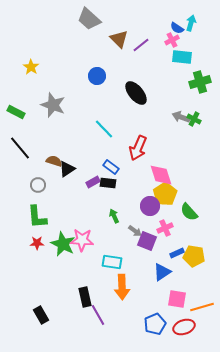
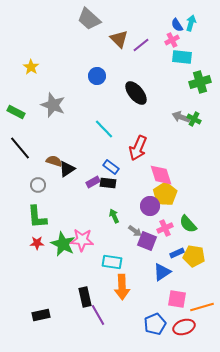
blue semicircle at (177, 28): moved 3 px up; rotated 24 degrees clockwise
green semicircle at (189, 212): moved 1 px left, 12 px down
black rectangle at (41, 315): rotated 72 degrees counterclockwise
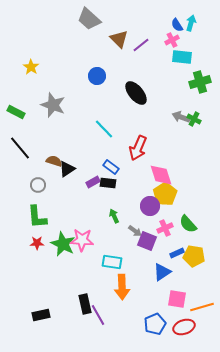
black rectangle at (85, 297): moved 7 px down
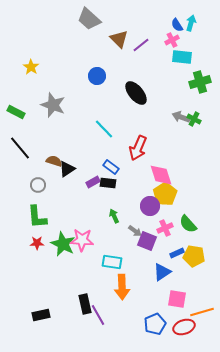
orange line at (202, 307): moved 5 px down
